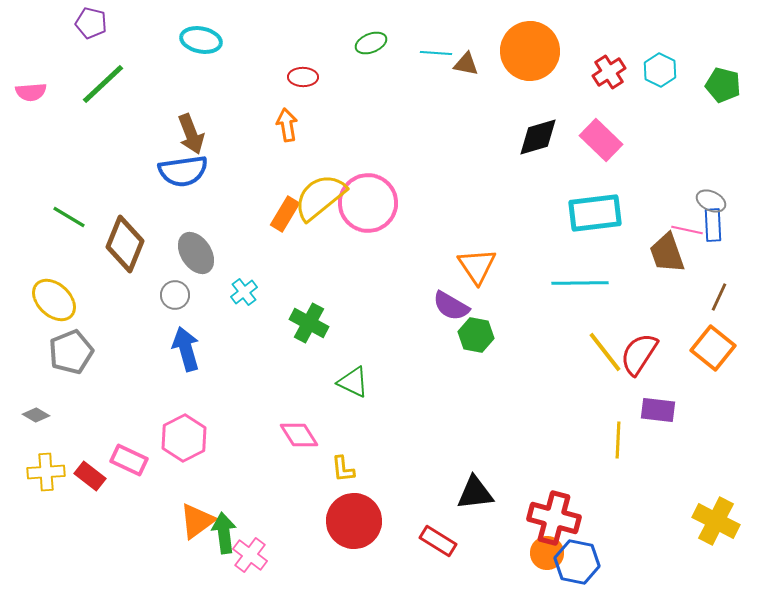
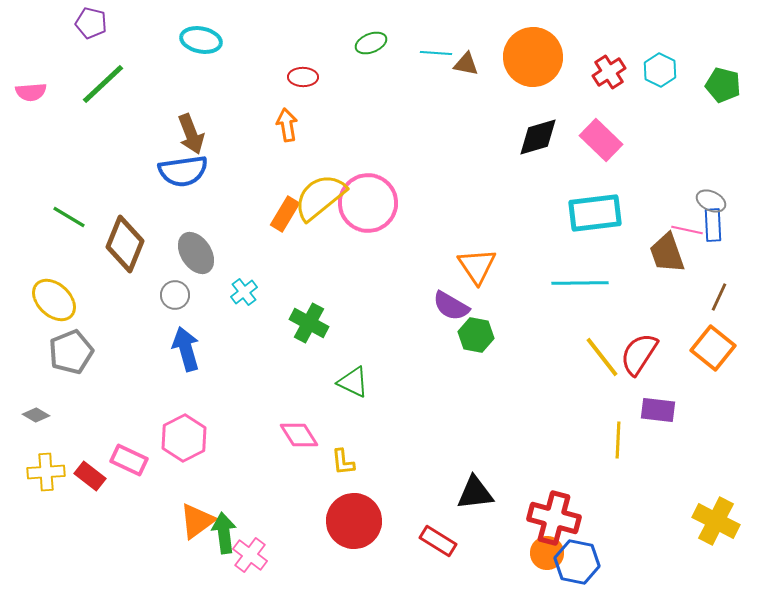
orange circle at (530, 51): moved 3 px right, 6 px down
yellow line at (605, 352): moved 3 px left, 5 px down
yellow L-shape at (343, 469): moved 7 px up
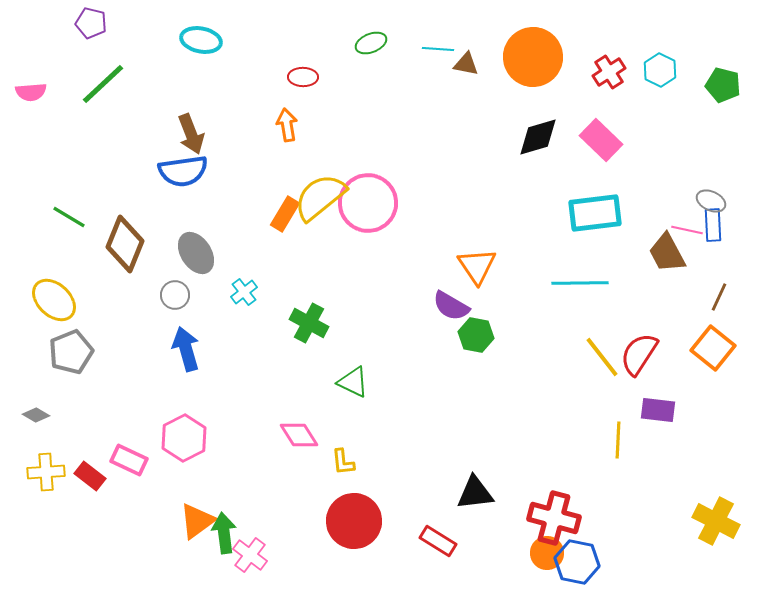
cyan line at (436, 53): moved 2 px right, 4 px up
brown trapezoid at (667, 253): rotated 9 degrees counterclockwise
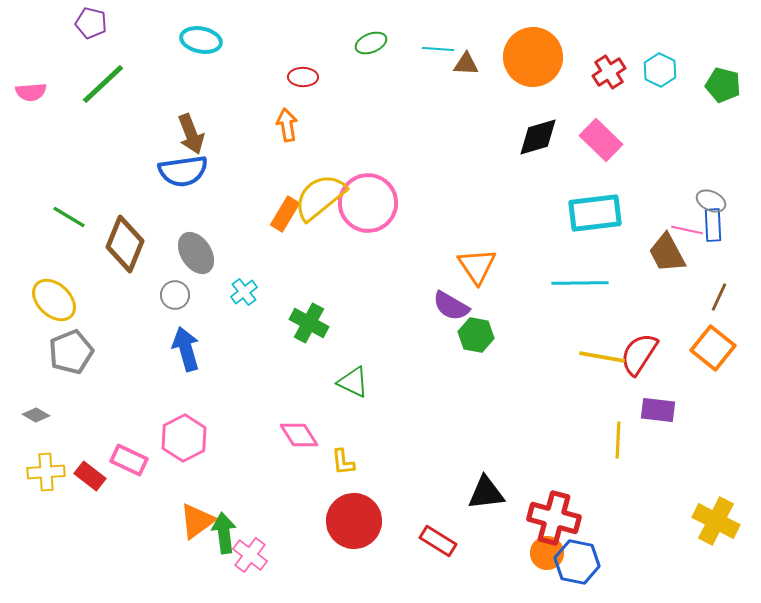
brown triangle at (466, 64): rotated 8 degrees counterclockwise
yellow line at (602, 357): rotated 42 degrees counterclockwise
black triangle at (475, 493): moved 11 px right
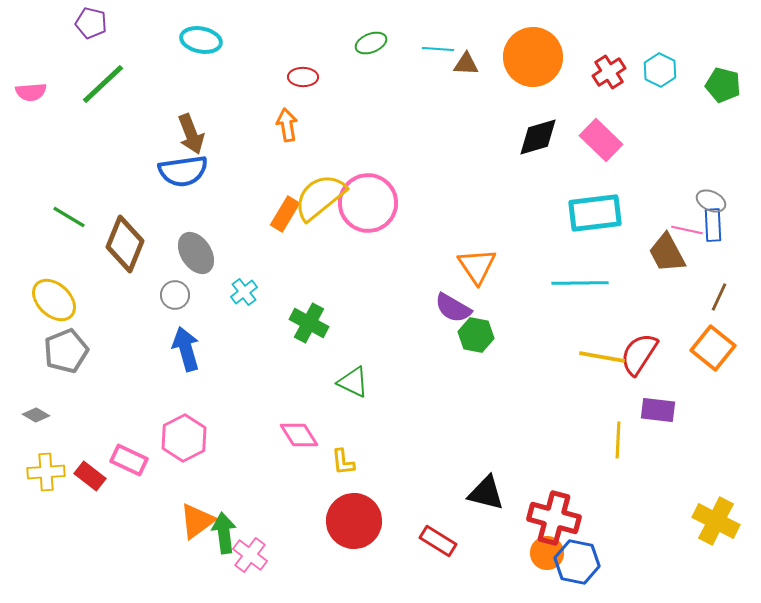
purple semicircle at (451, 306): moved 2 px right, 2 px down
gray pentagon at (71, 352): moved 5 px left, 1 px up
black triangle at (486, 493): rotated 21 degrees clockwise
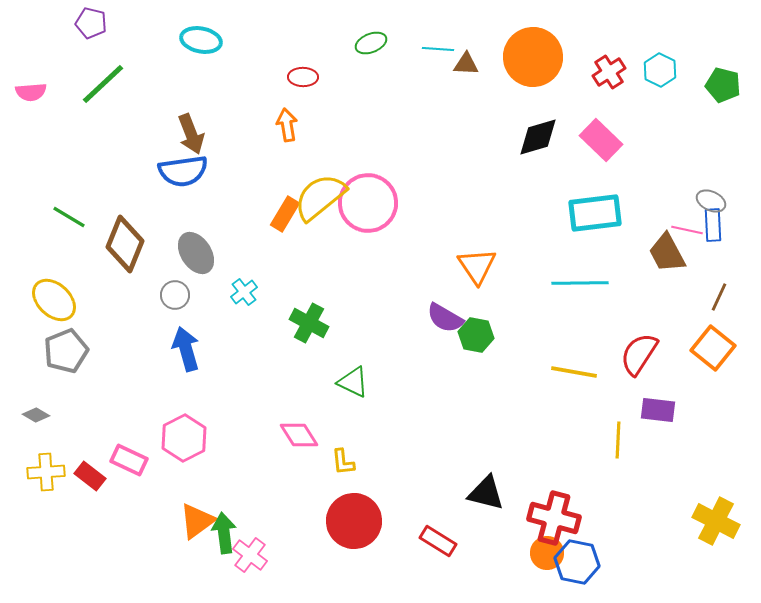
purple semicircle at (453, 308): moved 8 px left, 10 px down
yellow line at (602, 357): moved 28 px left, 15 px down
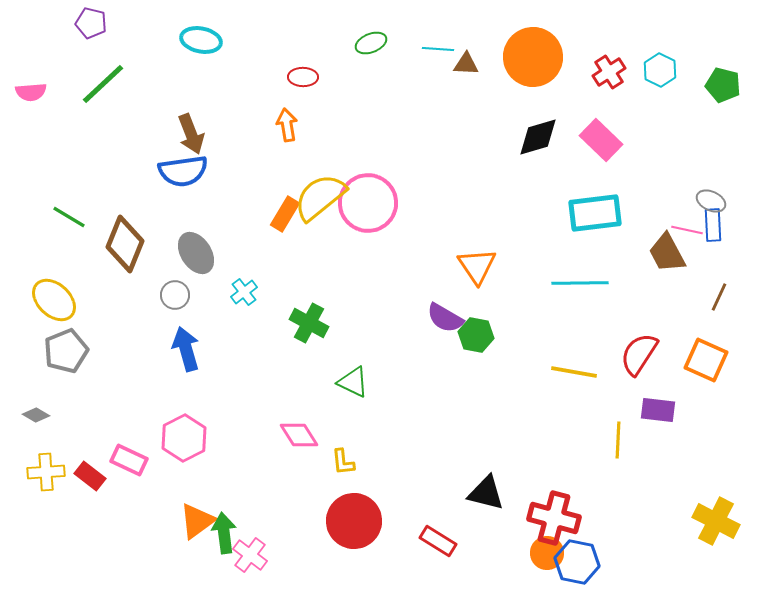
orange square at (713, 348): moved 7 px left, 12 px down; rotated 15 degrees counterclockwise
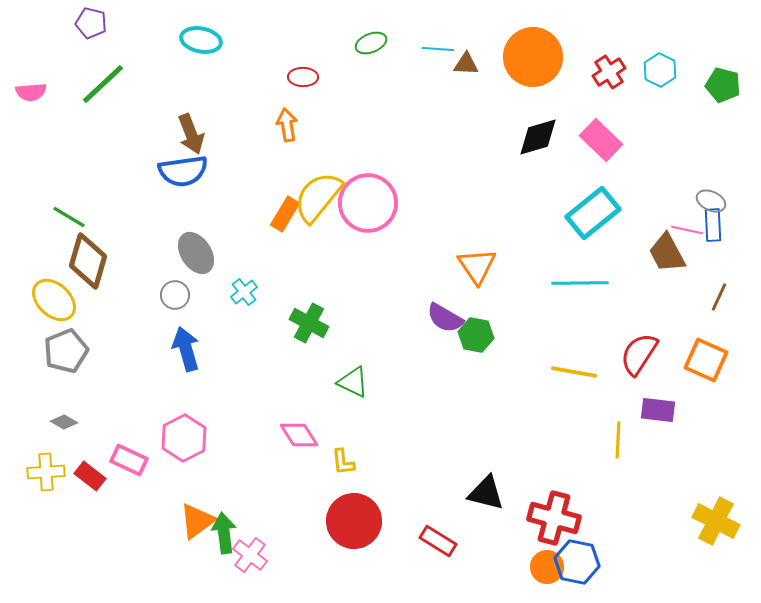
yellow semicircle at (320, 197): moved 2 px left; rotated 12 degrees counterclockwise
cyan rectangle at (595, 213): moved 2 px left; rotated 32 degrees counterclockwise
brown diamond at (125, 244): moved 37 px left, 17 px down; rotated 6 degrees counterclockwise
gray diamond at (36, 415): moved 28 px right, 7 px down
orange circle at (547, 553): moved 14 px down
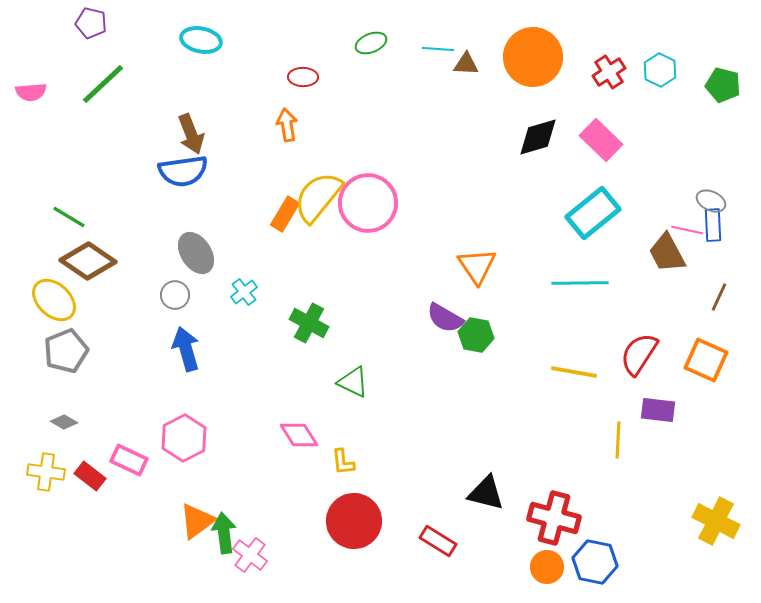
brown diamond at (88, 261): rotated 72 degrees counterclockwise
yellow cross at (46, 472): rotated 12 degrees clockwise
blue hexagon at (577, 562): moved 18 px right
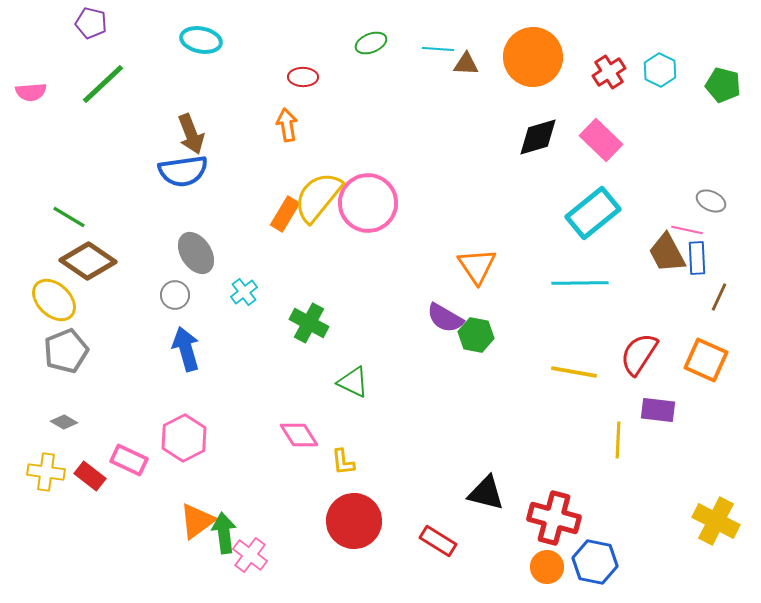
blue rectangle at (713, 225): moved 16 px left, 33 px down
